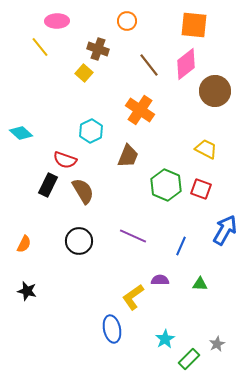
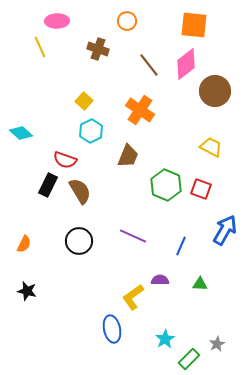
yellow line: rotated 15 degrees clockwise
yellow square: moved 28 px down
yellow trapezoid: moved 5 px right, 2 px up
brown semicircle: moved 3 px left
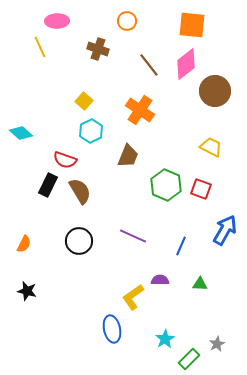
orange square: moved 2 px left
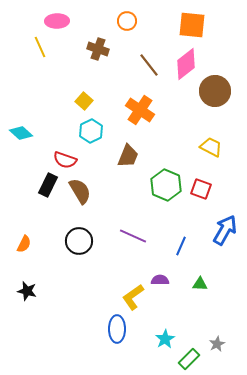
blue ellipse: moved 5 px right; rotated 12 degrees clockwise
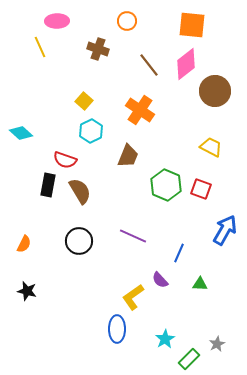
black rectangle: rotated 15 degrees counterclockwise
blue line: moved 2 px left, 7 px down
purple semicircle: rotated 132 degrees counterclockwise
